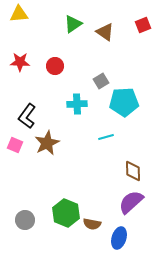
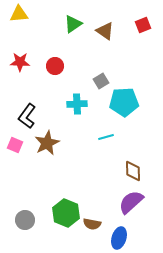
brown triangle: moved 1 px up
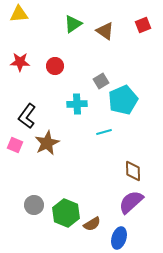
cyan pentagon: moved 1 px left, 2 px up; rotated 20 degrees counterclockwise
cyan line: moved 2 px left, 5 px up
gray circle: moved 9 px right, 15 px up
brown semicircle: rotated 42 degrees counterclockwise
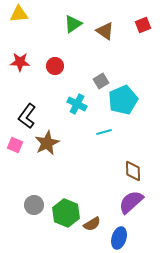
cyan cross: rotated 30 degrees clockwise
